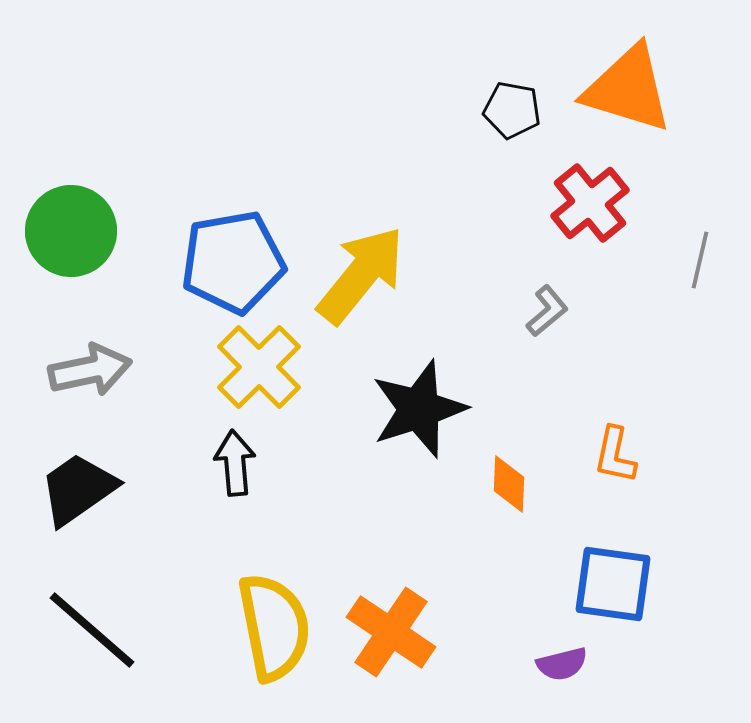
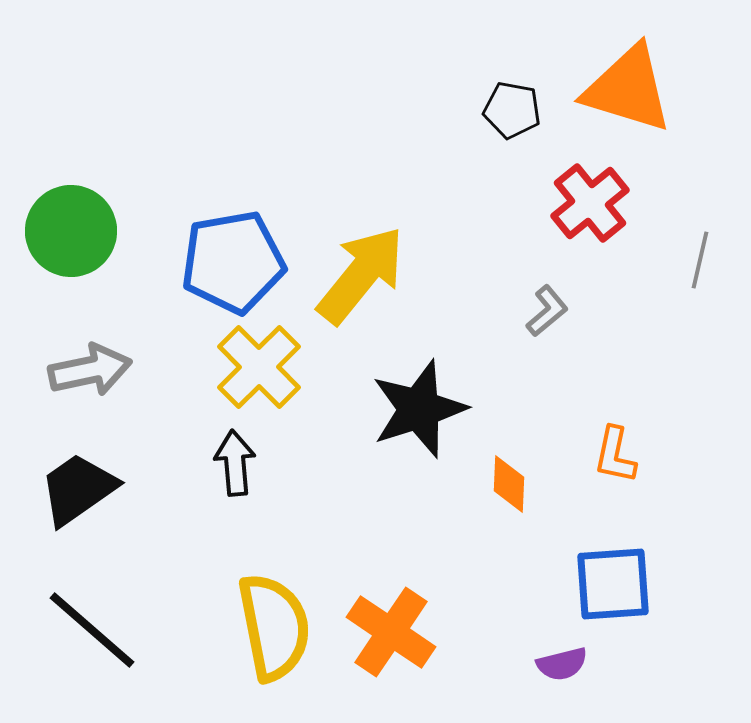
blue square: rotated 12 degrees counterclockwise
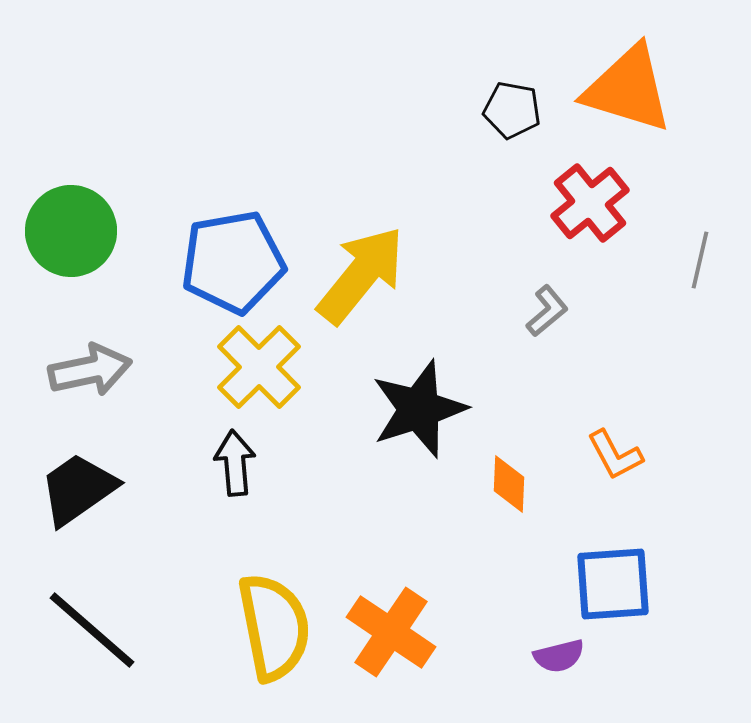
orange L-shape: rotated 40 degrees counterclockwise
purple semicircle: moved 3 px left, 8 px up
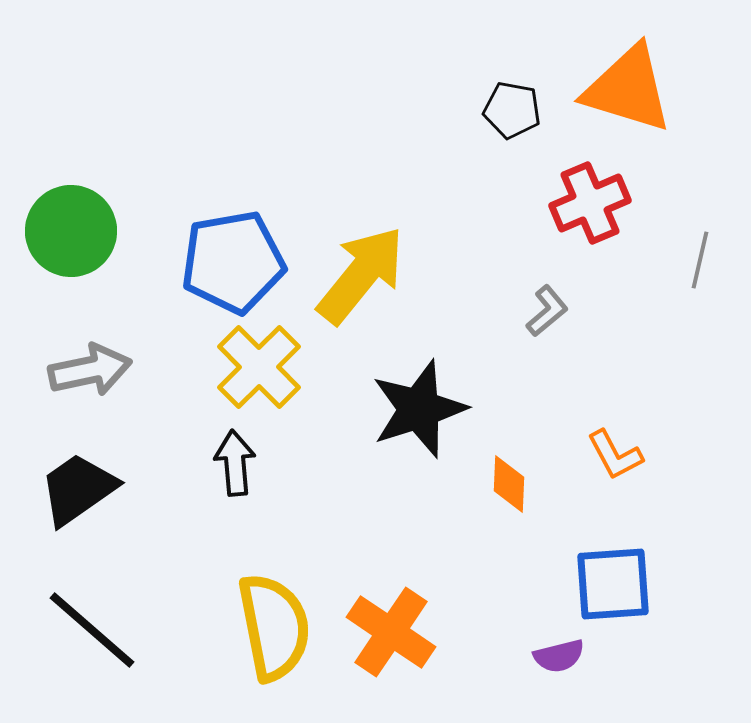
red cross: rotated 16 degrees clockwise
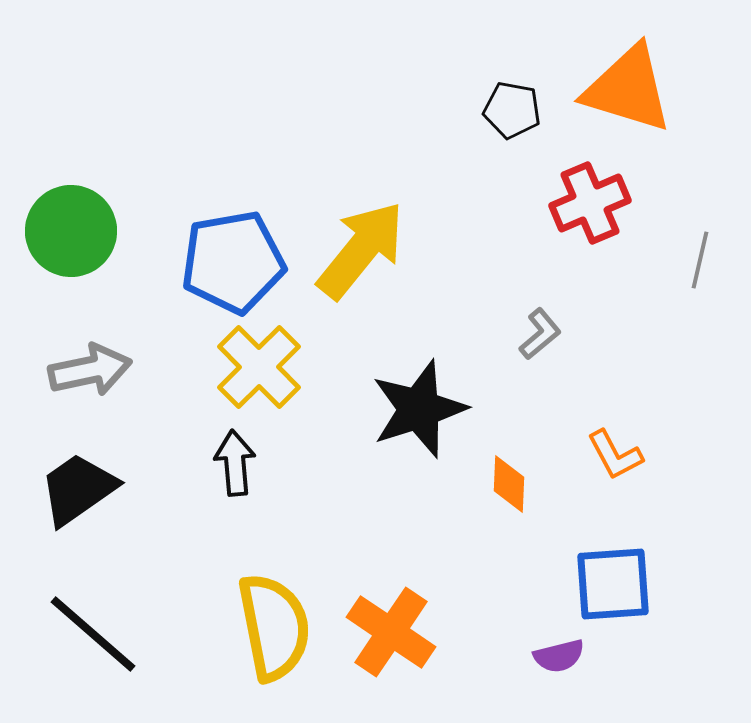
yellow arrow: moved 25 px up
gray L-shape: moved 7 px left, 23 px down
black line: moved 1 px right, 4 px down
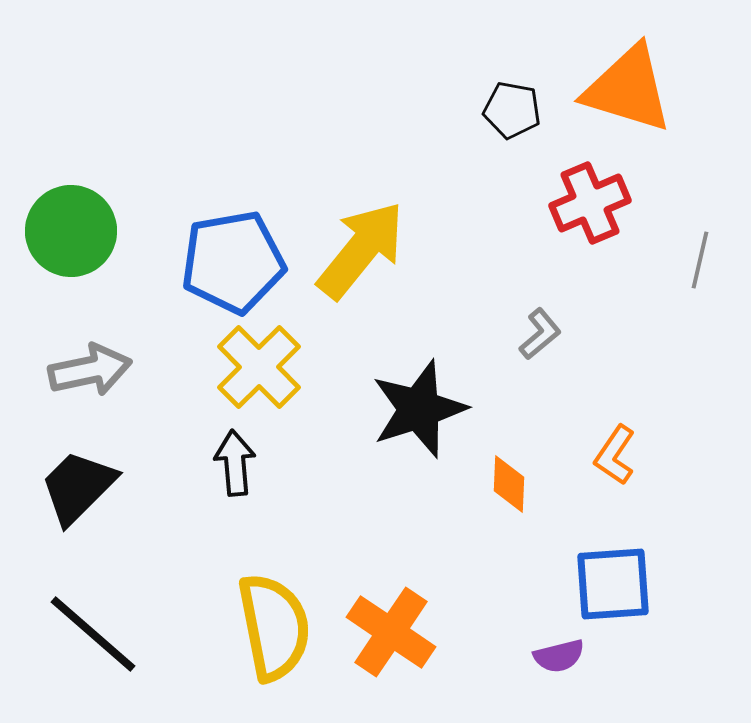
orange L-shape: rotated 62 degrees clockwise
black trapezoid: moved 2 px up; rotated 10 degrees counterclockwise
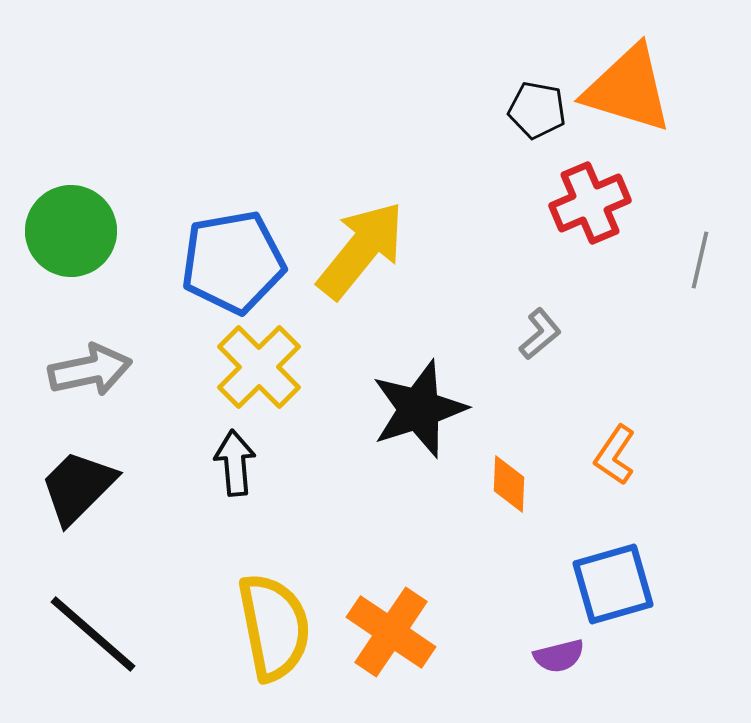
black pentagon: moved 25 px right
blue square: rotated 12 degrees counterclockwise
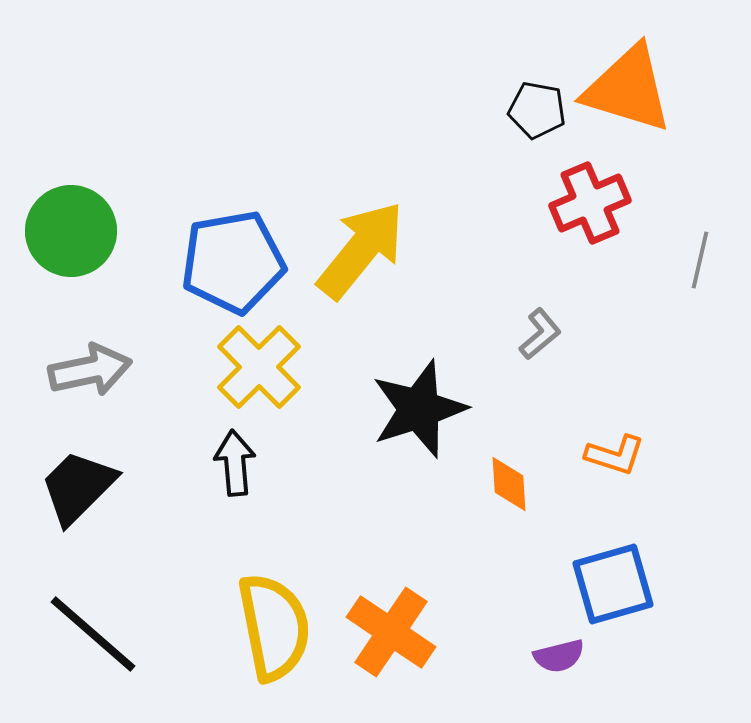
orange L-shape: rotated 106 degrees counterclockwise
orange diamond: rotated 6 degrees counterclockwise
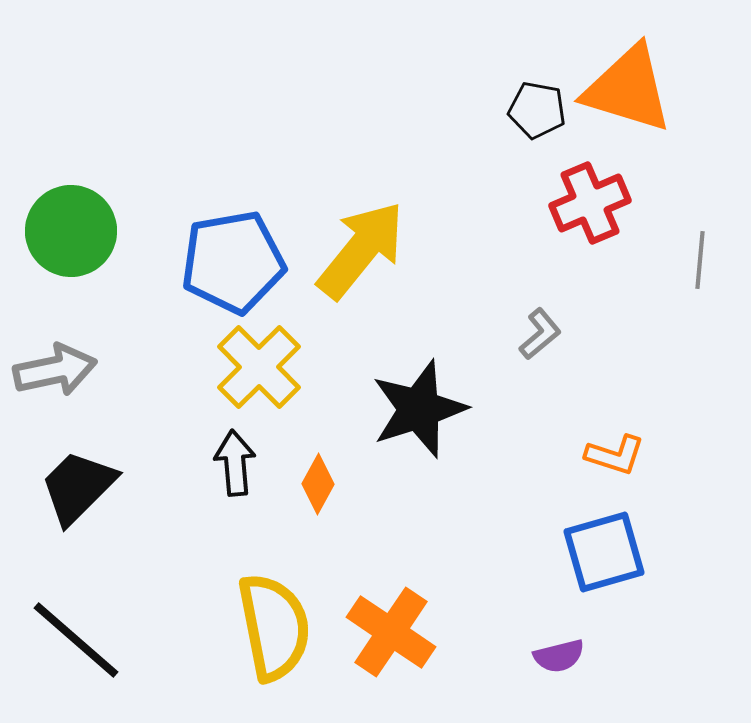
gray line: rotated 8 degrees counterclockwise
gray arrow: moved 35 px left
orange diamond: moved 191 px left; rotated 32 degrees clockwise
blue square: moved 9 px left, 32 px up
black line: moved 17 px left, 6 px down
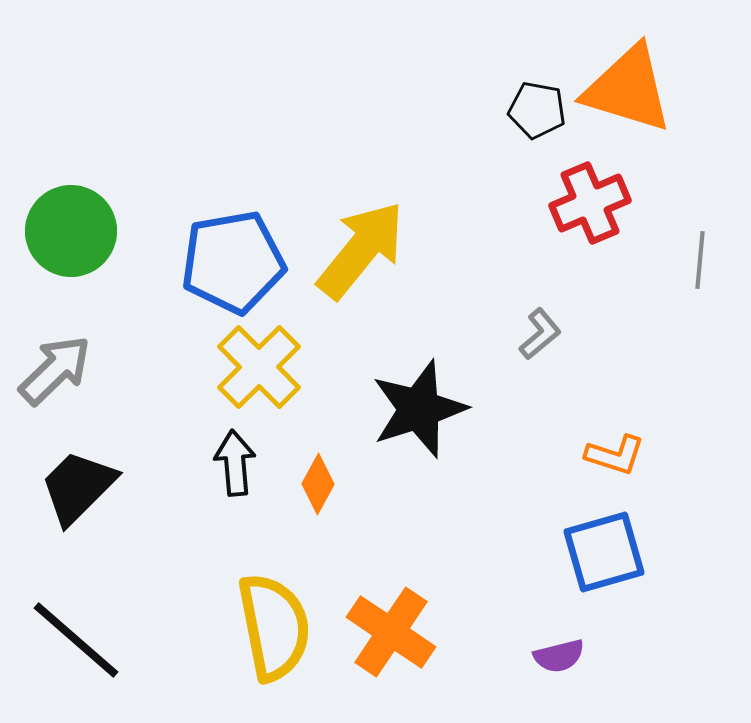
gray arrow: rotated 32 degrees counterclockwise
